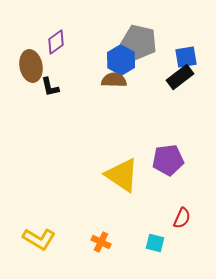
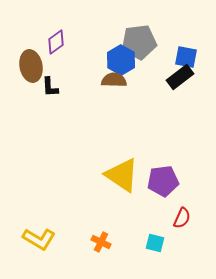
gray pentagon: rotated 20 degrees counterclockwise
blue square: rotated 20 degrees clockwise
black L-shape: rotated 10 degrees clockwise
purple pentagon: moved 5 px left, 21 px down
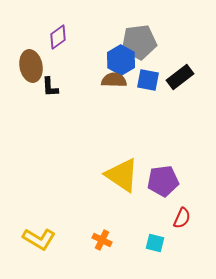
purple diamond: moved 2 px right, 5 px up
blue square: moved 38 px left, 23 px down
orange cross: moved 1 px right, 2 px up
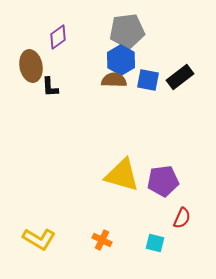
gray pentagon: moved 12 px left, 11 px up
yellow triangle: rotated 18 degrees counterclockwise
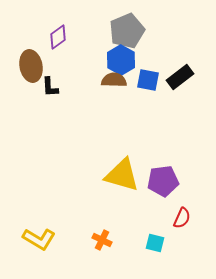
gray pentagon: rotated 16 degrees counterclockwise
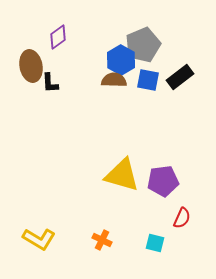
gray pentagon: moved 16 px right, 14 px down
black L-shape: moved 4 px up
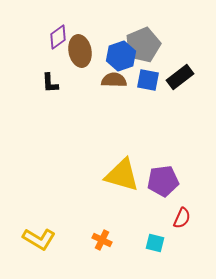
blue hexagon: moved 4 px up; rotated 12 degrees clockwise
brown ellipse: moved 49 px right, 15 px up
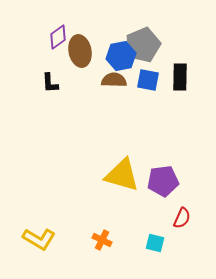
blue hexagon: rotated 8 degrees clockwise
black rectangle: rotated 52 degrees counterclockwise
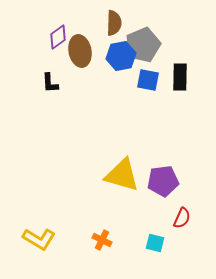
brown semicircle: moved 57 px up; rotated 90 degrees clockwise
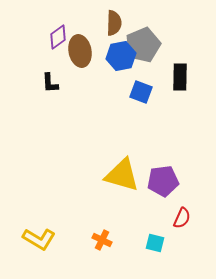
blue square: moved 7 px left, 12 px down; rotated 10 degrees clockwise
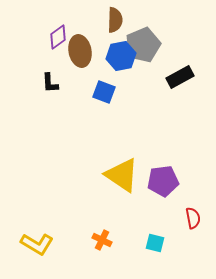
brown semicircle: moved 1 px right, 3 px up
black rectangle: rotated 60 degrees clockwise
blue square: moved 37 px left
yellow triangle: rotated 18 degrees clockwise
red semicircle: moved 11 px right; rotated 35 degrees counterclockwise
yellow L-shape: moved 2 px left, 5 px down
